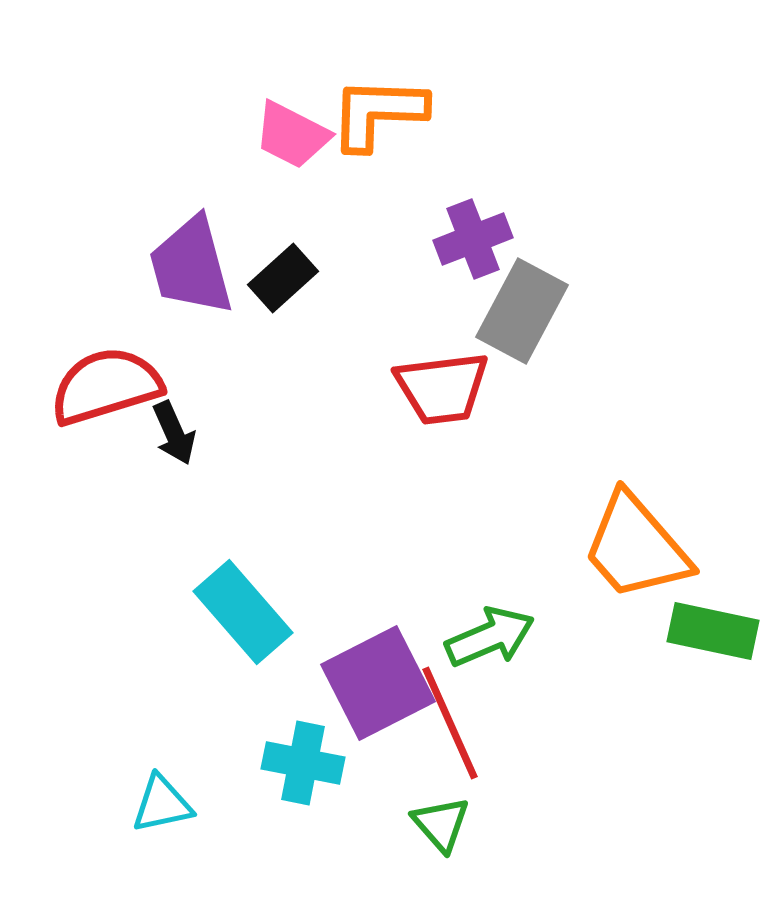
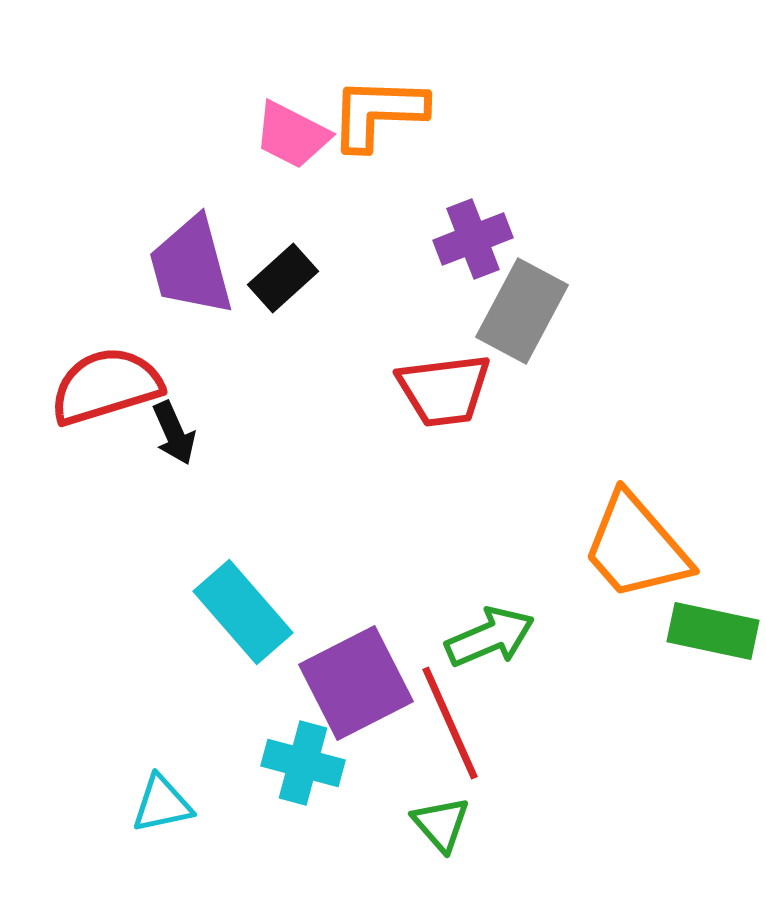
red trapezoid: moved 2 px right, 2 px down
purple square: moved 22 px left
cyan cross: rotated 4 degrees clockwise
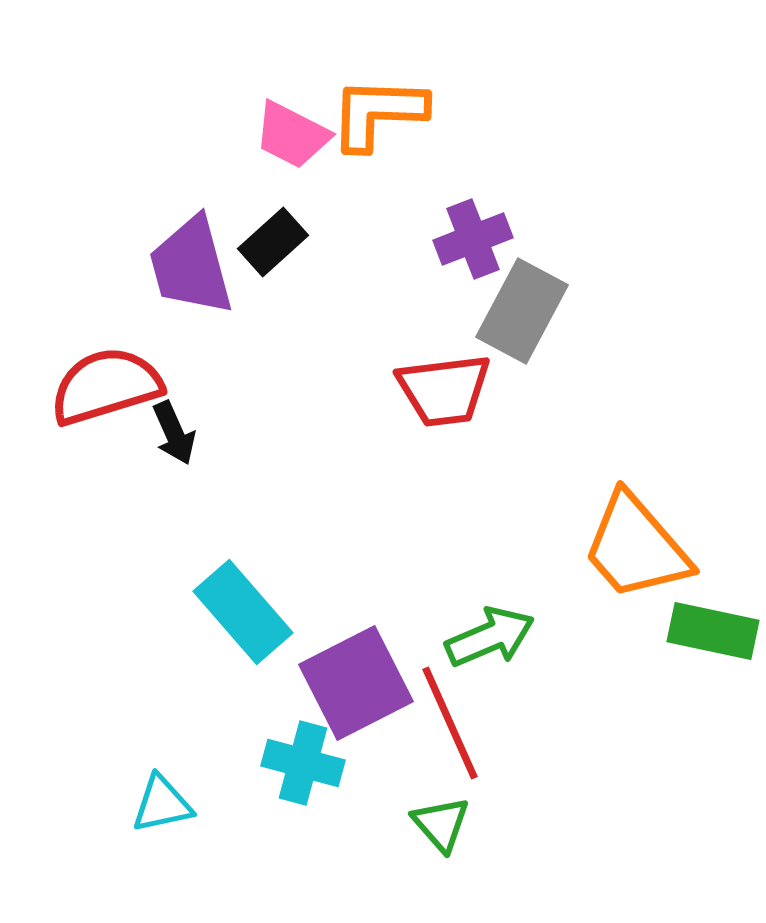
black rectangle: moved 10 px left, 36 px up
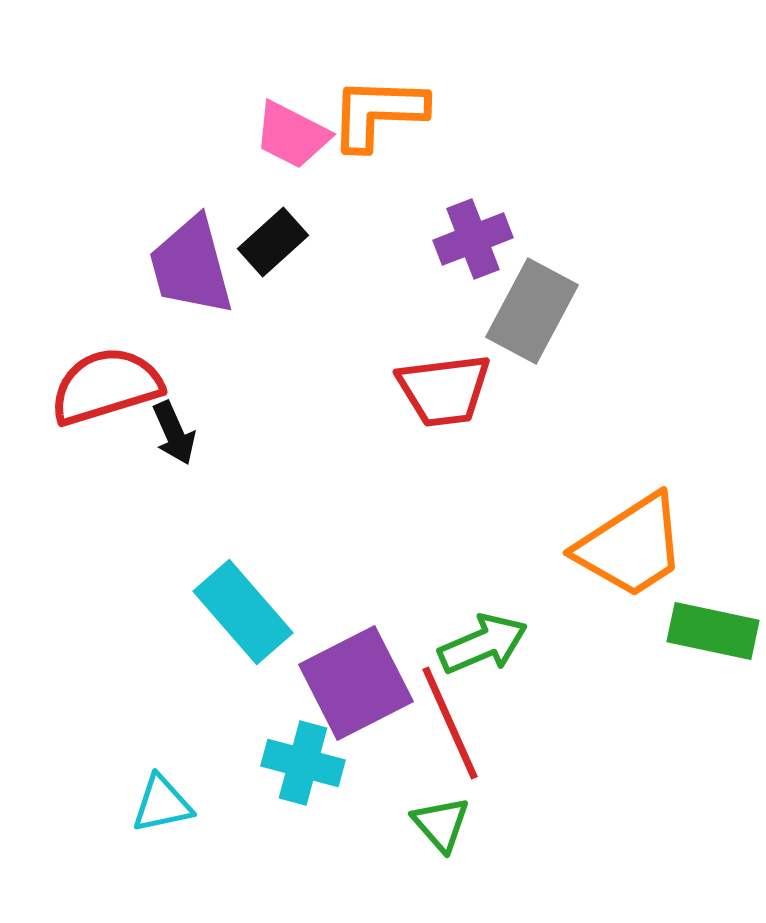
gray rectangle: moved 10 px right
orange trapezoid: moved 5 px left, 1 px up; rotated 82 degrees counterclockwise
green arrow: moved 7 px left, 7 px down
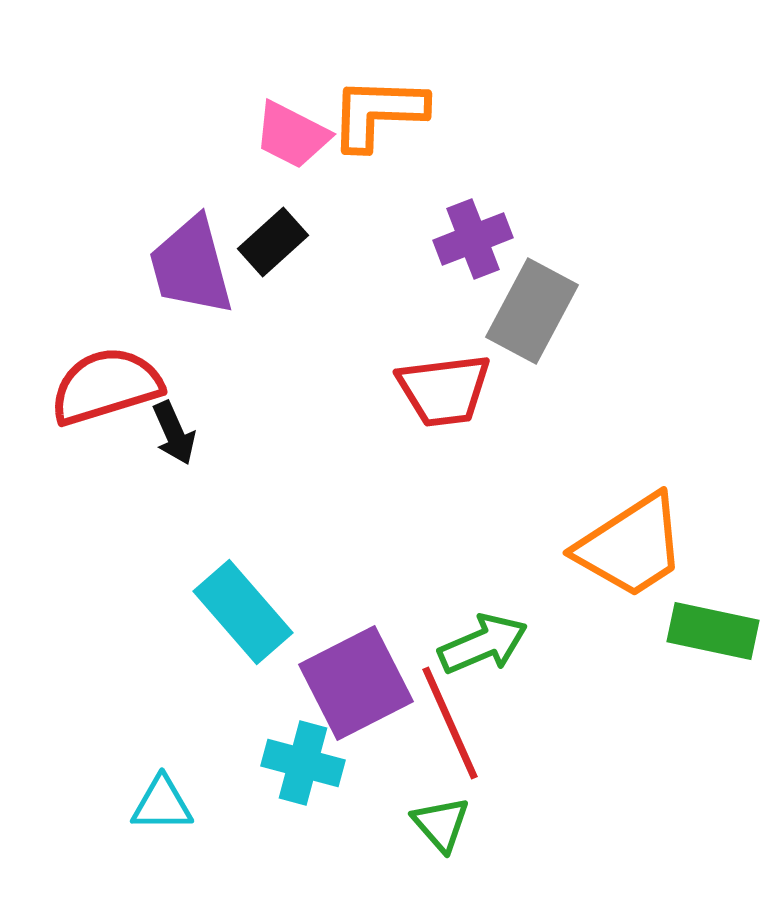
cyan triangle: rotated 12 degrees clockwise
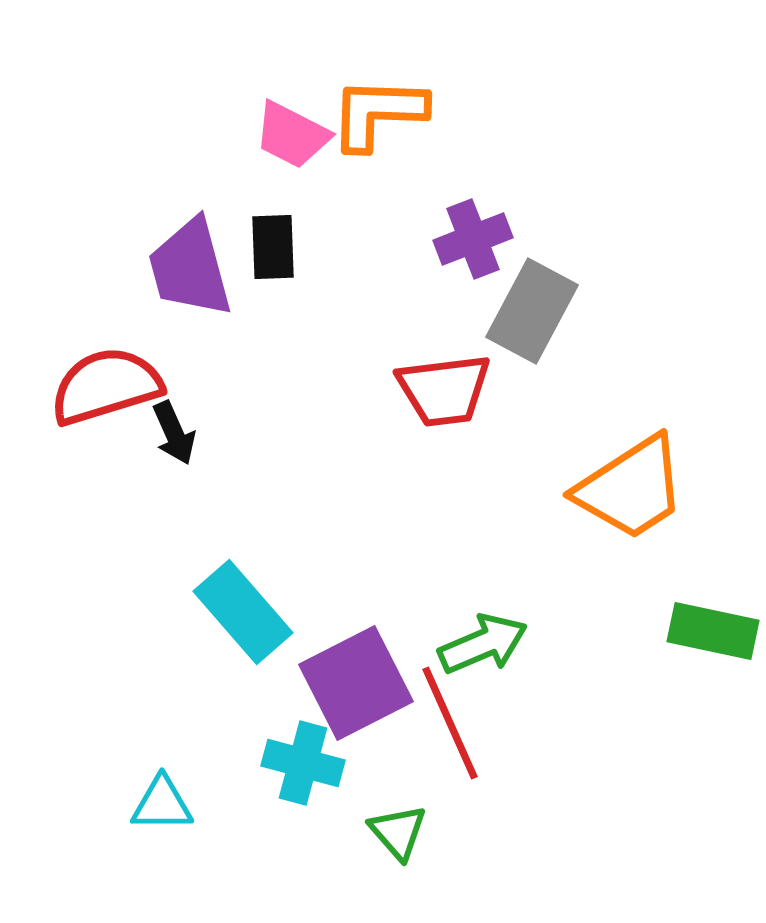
black rectangle: moved 5 px down; rotated 50 degrees counterclockwise
purple trapezoid: moved 1 px left, 2 px down
orange trapezoid: moved 58 px up
green triangle: moved 43 px left, 8 px down
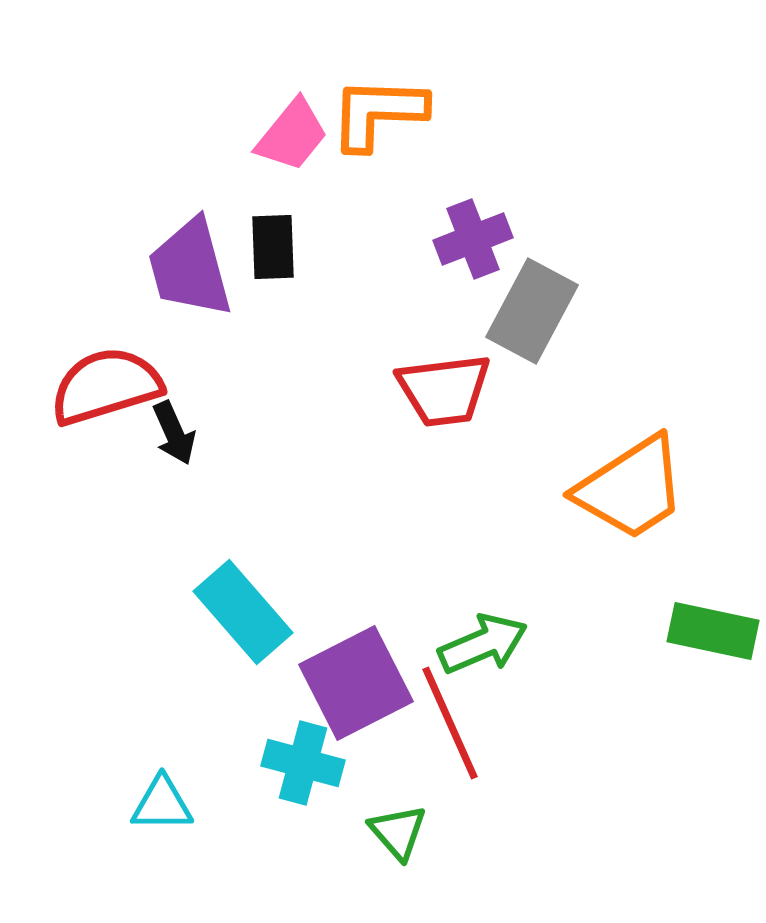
pink trapezoid: rotated 78 degrees counterclockwise
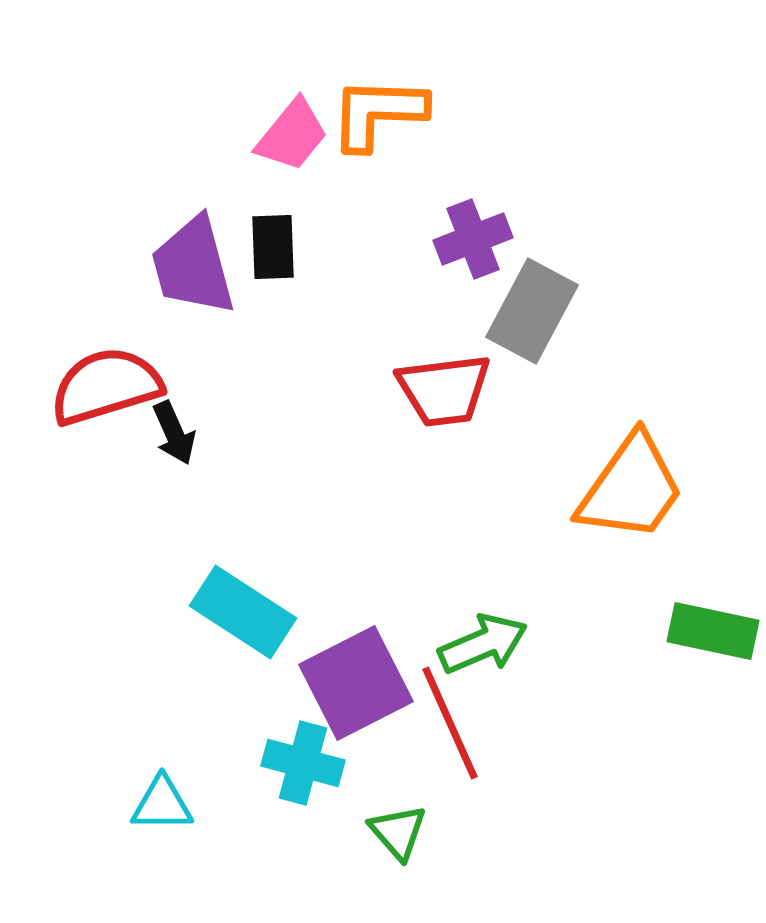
purple trapezoid: moved 3 px right, 2 px up
orange trapezoid: rotated 22 degrees counterclockwise
cyan rectangle: rotated 16 degrees counterclockwise
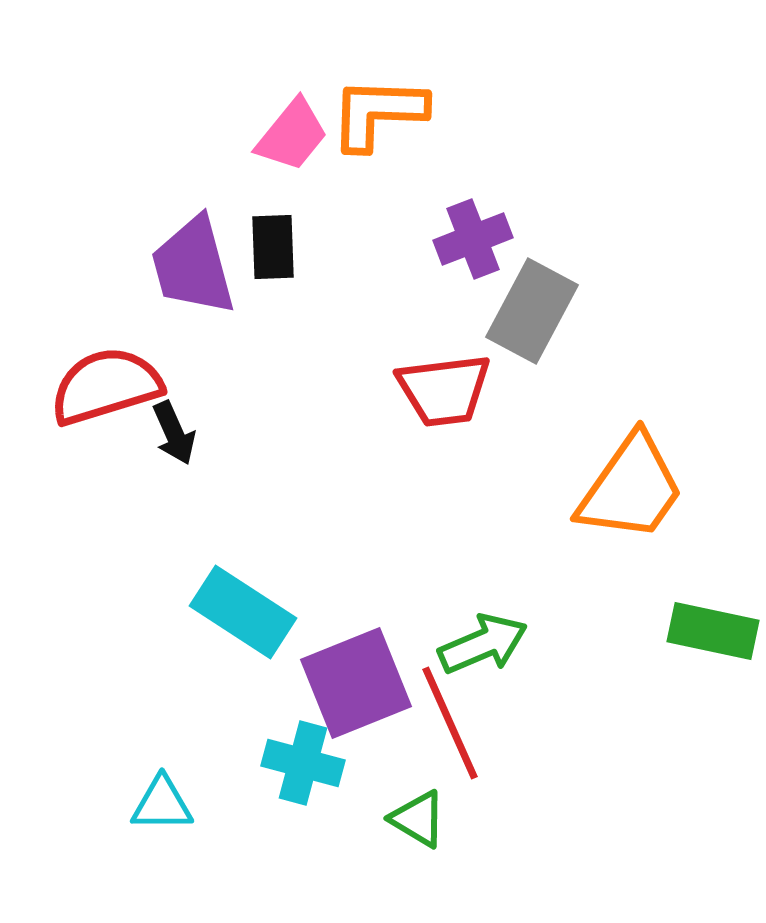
purple square: rotated 5 degrees clockwise
green triangle: moved 20 px right, 13 px up; rotated 18 degrees counterclockwise
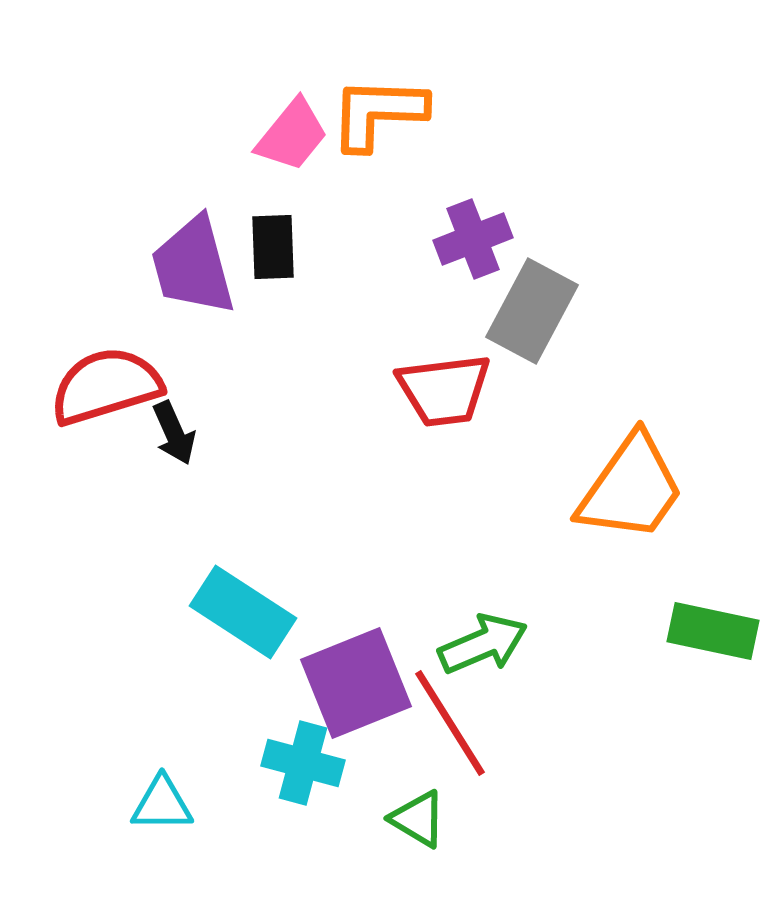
red line: rotated 8 degrees counterclockwise
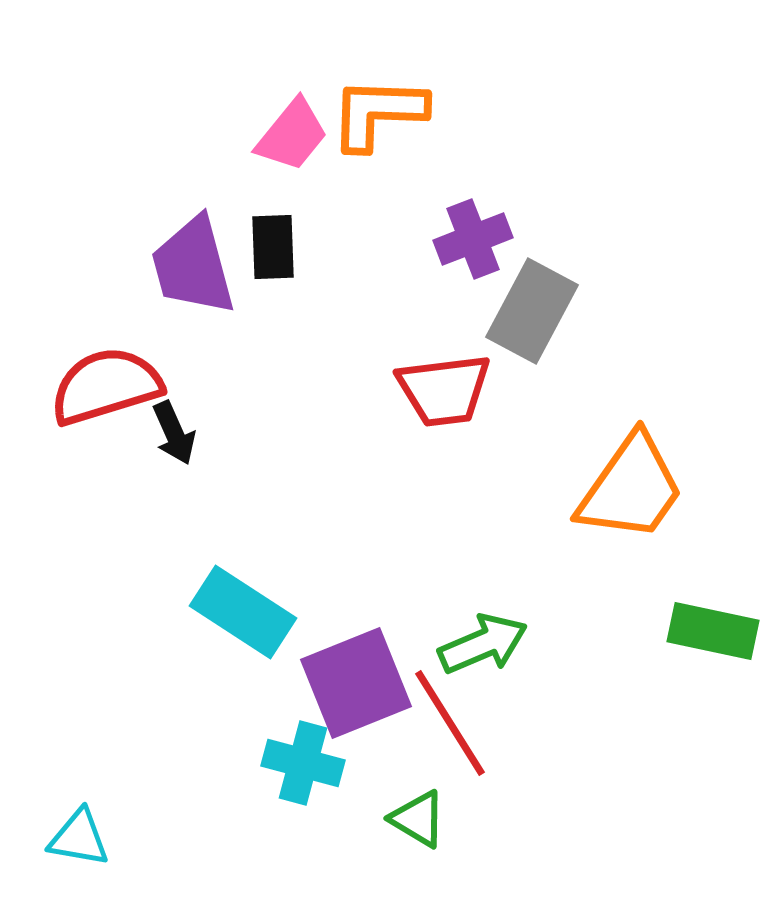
cyan triangle: moved 83 px left, 34 px down; rotated 10 degrees clockwise
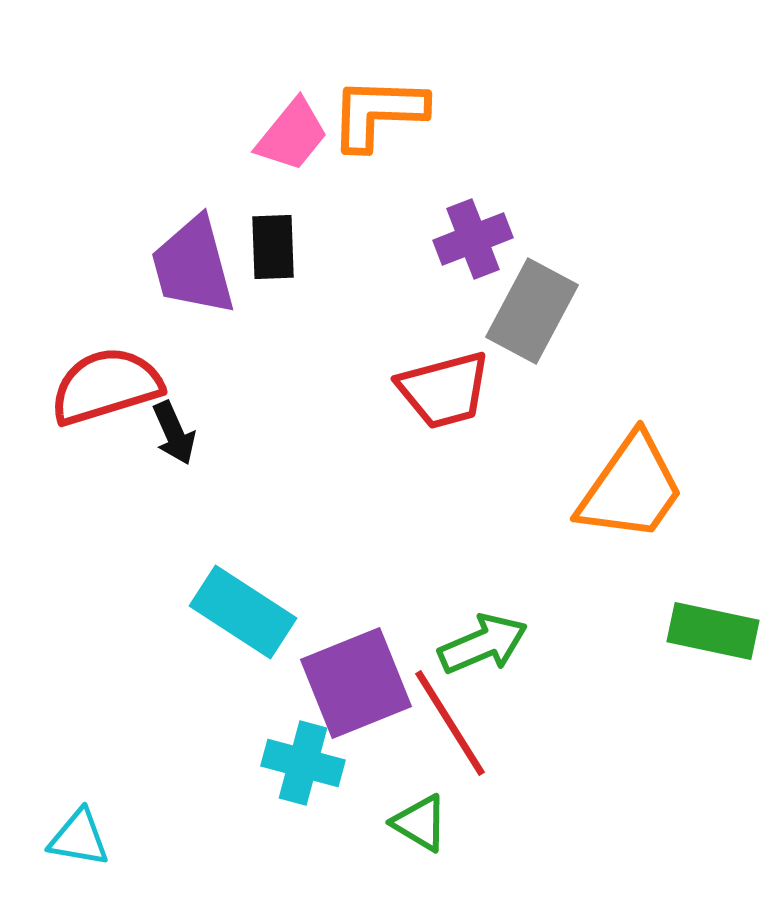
red trapezoid: rotated 8 degrees counterclockwise
green triangle: moved 2 px right, 4 px down
